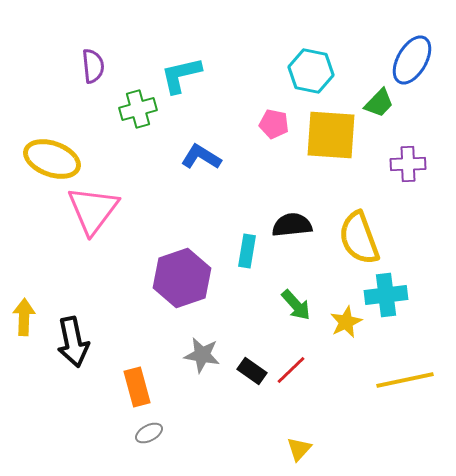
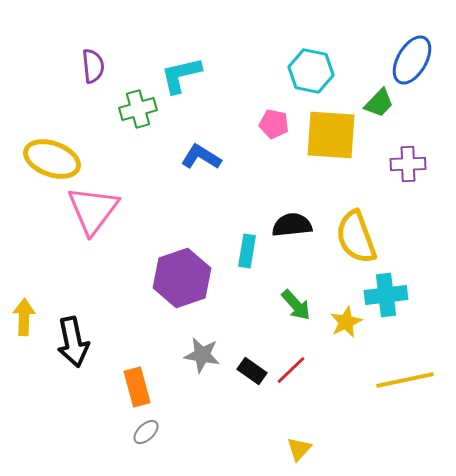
yellow semicircle: moved 3 px left, 1 px up
gray ellipse: moved 3 px left, 1 px up; rotated 16 degrees counterclockwise
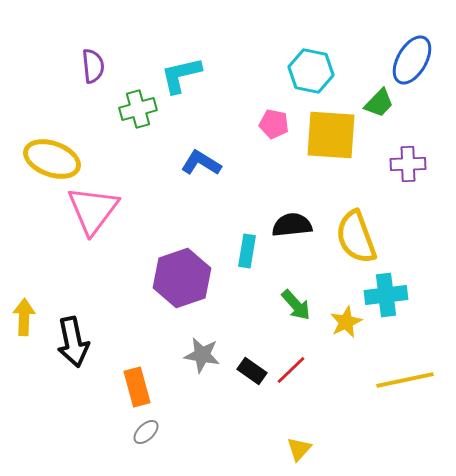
blue L-shape: moved 6 px down
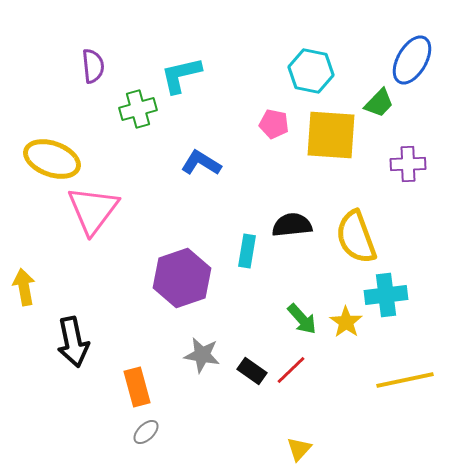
green arrow: moved 6 px right, 14 px down
yellow arrow: moved 30 px up; rotated 12 degrees counterclockwise
yellow star: rotated 12 degrees counterclockwise
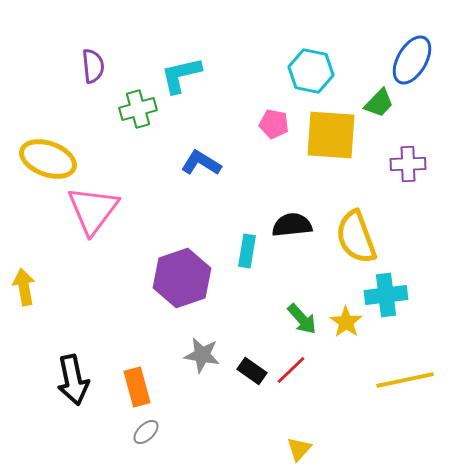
yellow ellipse: moved 4 px left
black arrow: moved 38 px down
